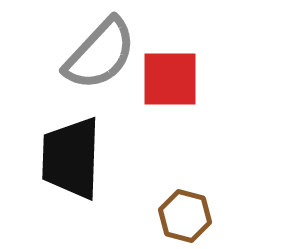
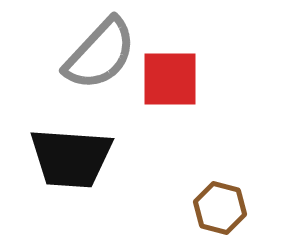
black trapezoid: rotated 88 degrees counterclockwise
brown hexagon: moved 35 px right, 8 px up
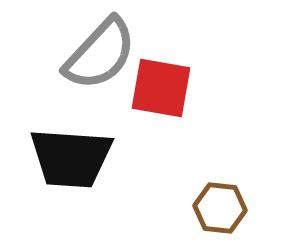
red square: moved 9 px left, 9 px down; rotated 10 degrees clockwise
brown hexagon: rotated 9 degrees counterclockwise
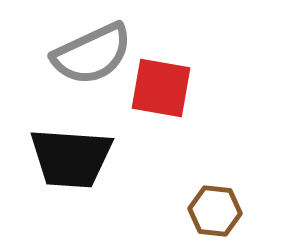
gray semicircle: moved 8 px left; rotated 22 degrees clockwise
brown hexagon: moved 5 px left, 3 px down
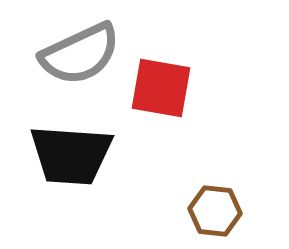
gray semicircle: moved 12 px left
black trapezoid: moved 3 px up
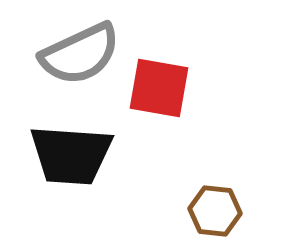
red square: moved 2 px left
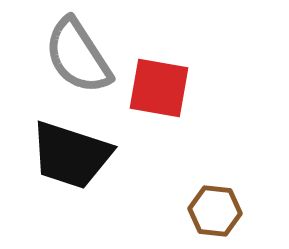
gray semicircle: moved 2 px left, 2 px down; rotated 82 degrees clockwise
black trapezoid: rotated 14 degrees clockwise
